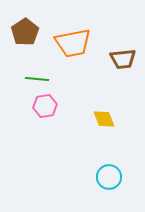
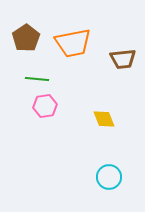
brown pentagon: moved 1 px right, 6 px down
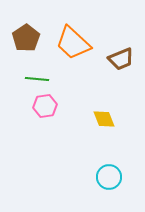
orange trapezoid: rotated 54 degrees clockwise
brown trapezoid: moved 2 px left; rotated 16 degrees counterclockwise
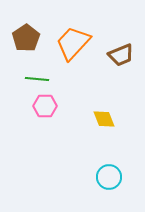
orange trapezoid: rotated 90 degrees clockwise
brown trapezoid: moved 4 px up
pink hexagon: rotated 10 degrees clockwise
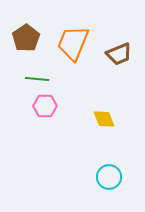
orange trapezoid: rotated 21 degrees counterclockwise
brown trapezoid: moved 2 px left, 1 px up
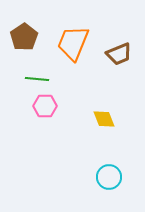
brown pentagon: moved 2 px left, 1 px up
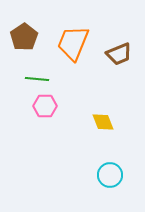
yellow diamond: moved 1 px left, 3 px down
cyan circle: moved 1 px right, 2 px up
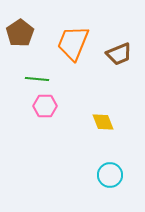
brown pentagon: moved 4 px left, 4 px up
